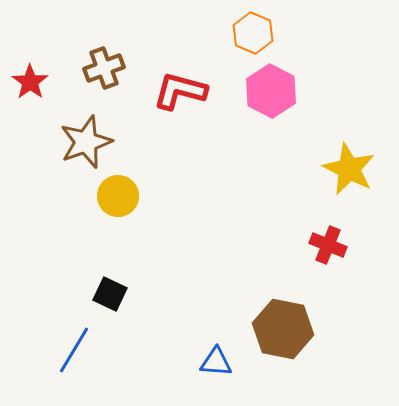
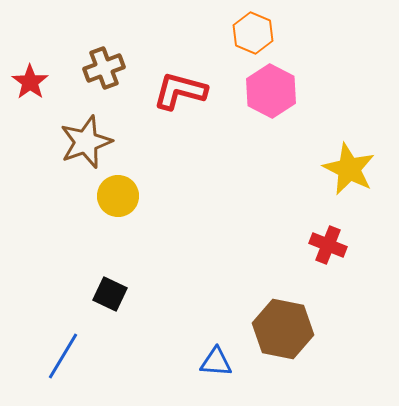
blue line: moved 11 px left, 6 px down
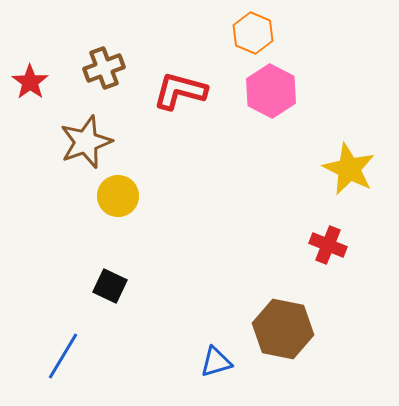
black square: moved 8 px up
blue triangle: rotated 20 degrees counterclockwise
